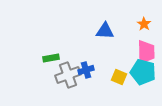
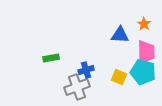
blue triangle: moved 15 px right, 4 px down
gray cross: moved 9 px right, 12 px down
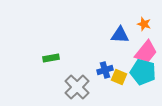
orange star: rotated 16 degrees counterclockwise
pink trapezoid: rotated 40 degrees clockwise
blue cross: moved 19 px right
gray cross: rotated 25 degrees counterclockwise
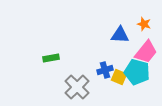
cyan pentagon: moved 6 px left
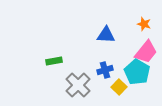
blue triangle: moved 14 px left
green rectangle: moved 3 px right, 3 px down
cyan pentagon: rotated 15 degrees clockwise
yellow square: moved 10 px down; rotated 21 degrees clockwise
gray cross: moved 1 px right, 2 px up
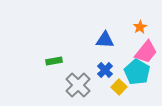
orange star: moved 4 px left, 3 px down; rotated 24 degrees clockwise
blue triangle: moved 1 px left, 5 px down
blue cross: rotated 28 degrees counterclockwise
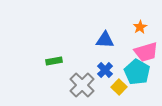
pink trapezoid: rotated 35 degrees clockwise
gray cross: moved 4 px right
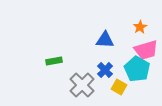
pink trapezoid: moved 2 px up
cyan pentagon: moved 3 px up
yellow square: rotated 14 degrees counterclockwise
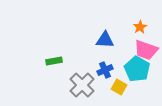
pink trapezoid: rotated 35 degrees clockwise
blue cross: rotated 21 degrees clockwise
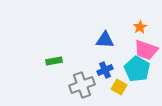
gray cross: rotated 25 degrees clockwise
